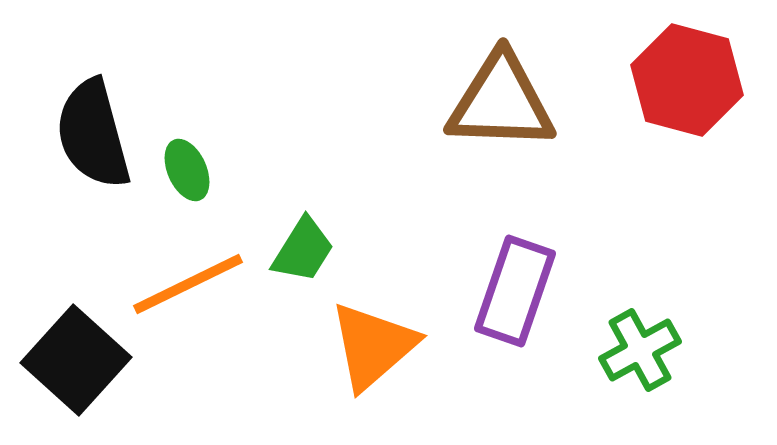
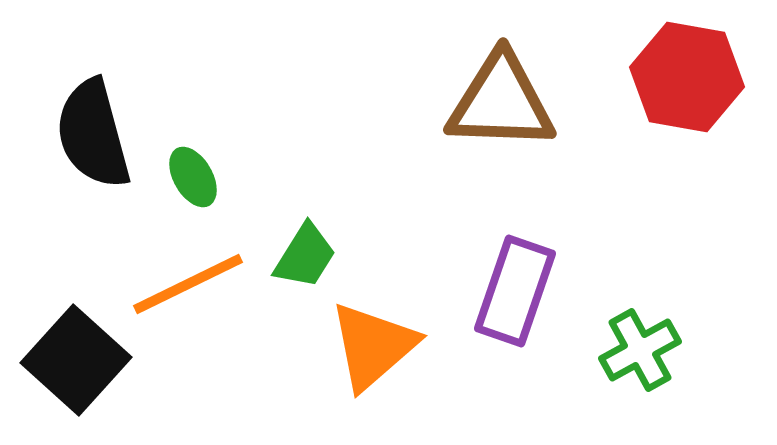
red hexagon: moved 3 px up; rotated 5 degrees counterclockwise
green ellipse: moved 6 px right, 7 px down; rotated 6 degrees counterclockwise
green trapezoid: moved 2 px right, 6 px down
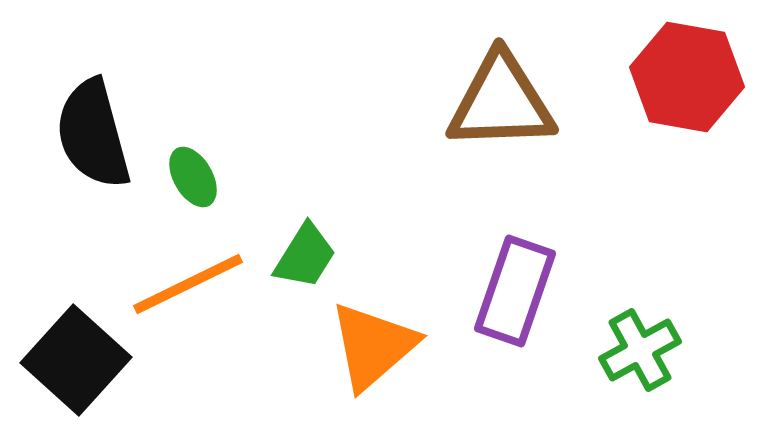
brown triangle: rotated 4 degrees counterclockwise
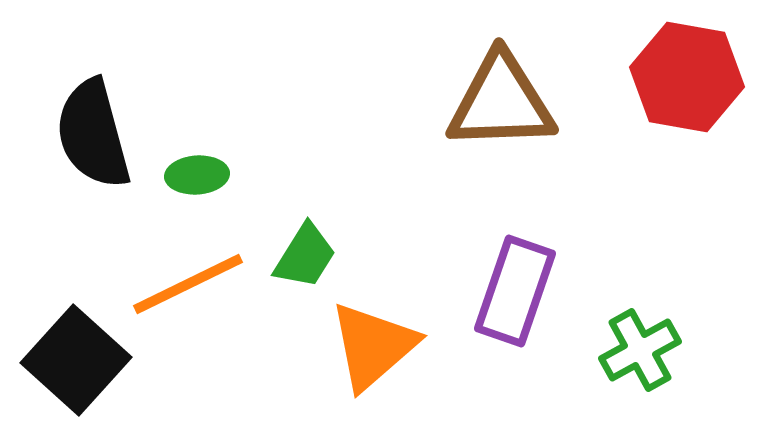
green ellipse: moved 4 px right, 2 px up; rotated 64 degrees counterclockwise
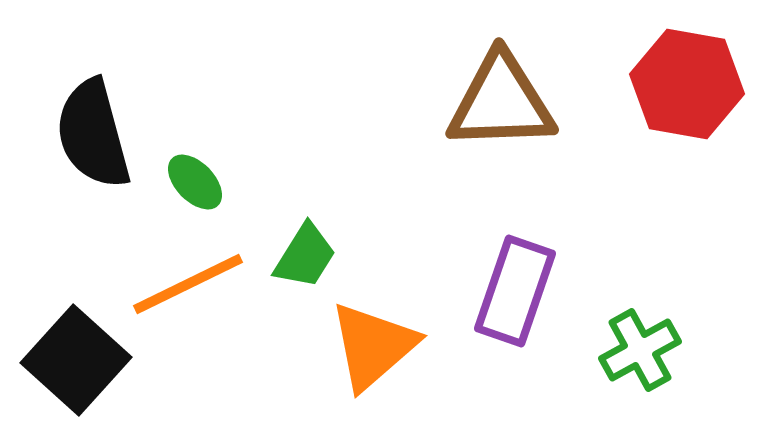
red hexagon: moved 7 px down
green ellipse: moved 2 px left, 7 px down; rotated 50 degrees clockwise
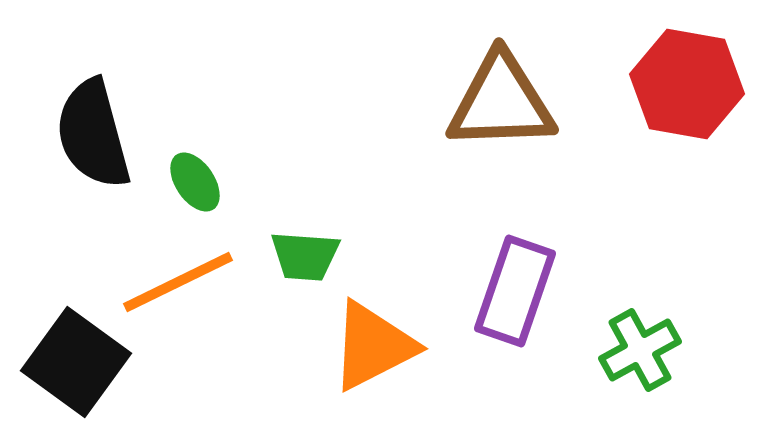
green ellipse: rotated 10 degrees clockwise
green trapezoid: rotated 62 degrees clockwise
orange line: moved 10 px left, 2 px up
orange triangle: rotated 14 degrees clockwise
black square: moved 2 px down; rotated 6 degrees counterclockwise
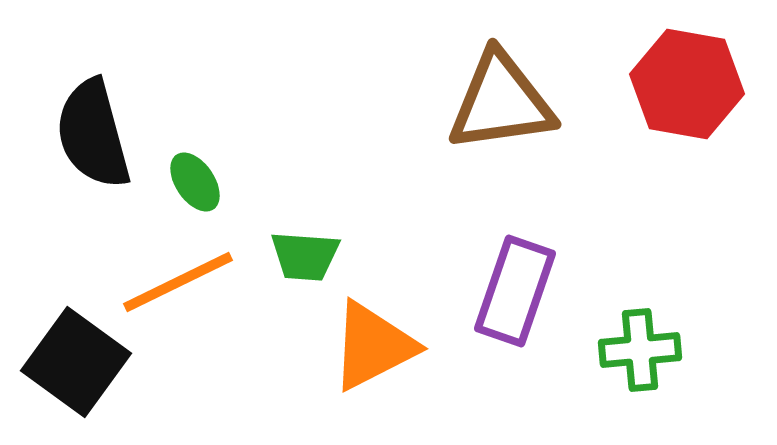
brown triangle: rotated 6 degrees counterclockwise
green cross: rotated 24 degrees clockwise
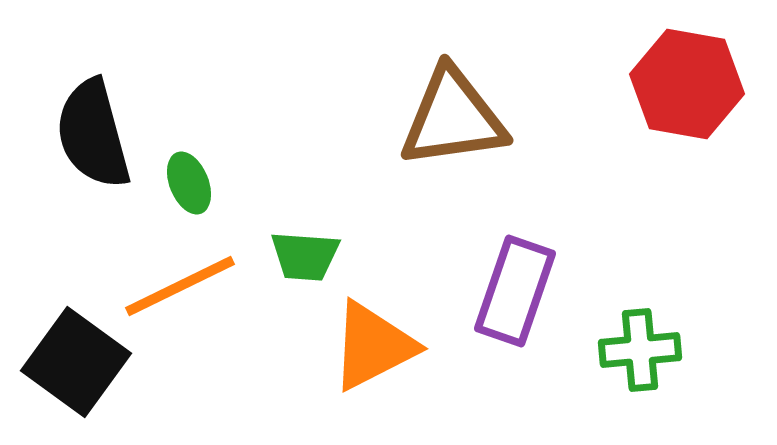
brown triangle: moved 48 px left, 16 px down
green ellipse: moved 6 px left, 1 px down; rotated 12 degrees clockwise
orange line: moved 2 px right, 4 px down
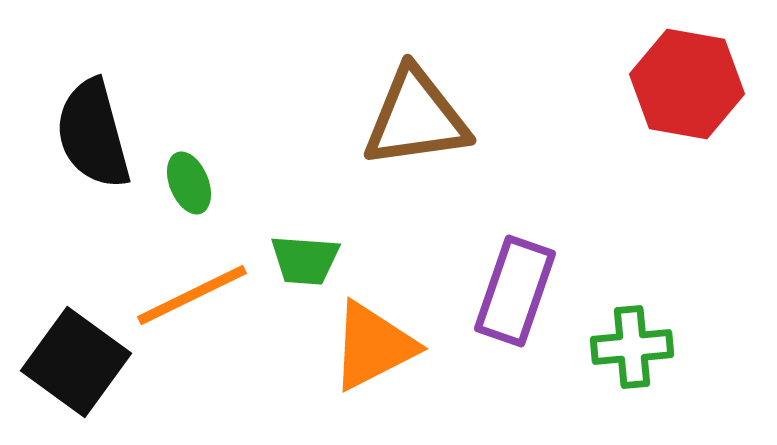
brown triangle: moved 37 px left
green trapezoid: moved 4 px down
orange line: moved 12 px right, 9 px down
green cross: moved 8 px left, 3 px up
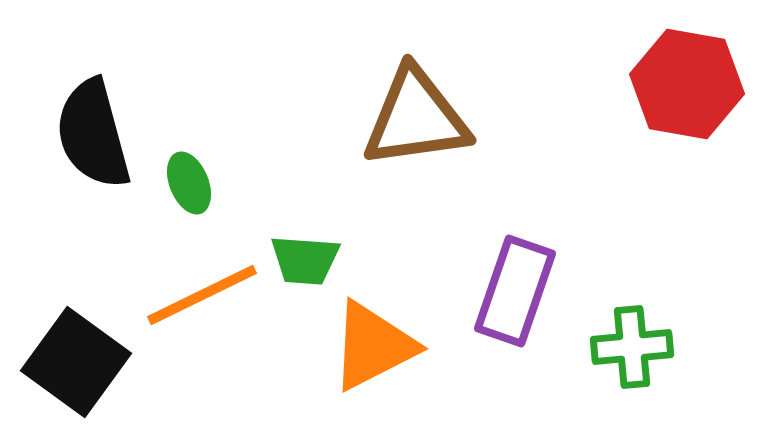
orange line: moved 10 px right
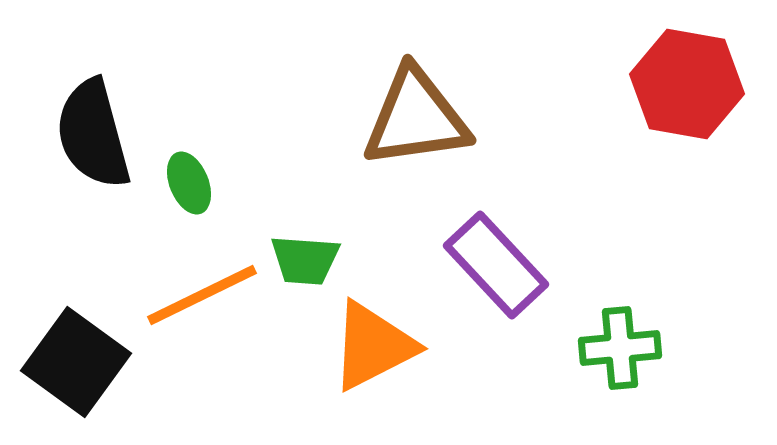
purple rectangle: moved 19 px left, 26 px up; rotated 62 degrees counterclockwise
green cross: moved 12 px left, 1 px down
